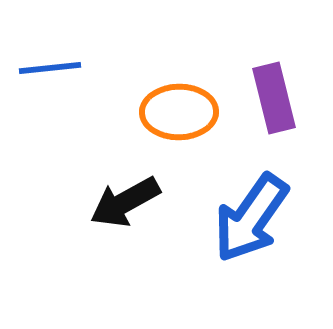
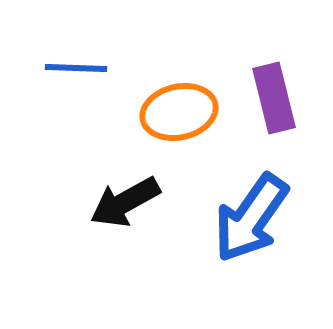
blue line: moved 26 px right; rotated 8 degrees clockwise
orange ellipse: rotated 12 degrees counterclockwise
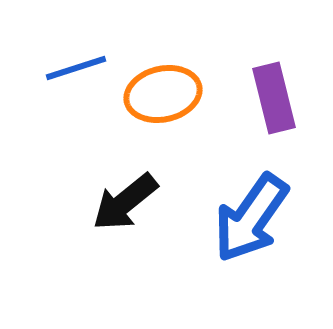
blue line: rotated 20 degrees counterclockwise
orange ellipse: moved 16 px left, 18 px up
black arrow: rotated 10 degrees counterclockwise
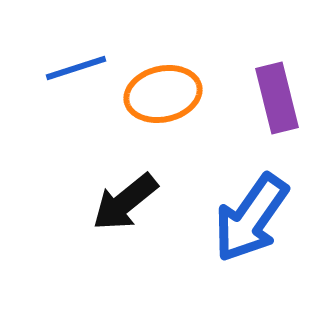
purple rectangle: moved 3 px right
